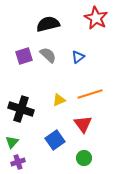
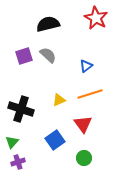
blue triangle: moved 8 px right, 9 px down
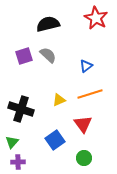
purple cross: rotated 16 degrees clockwise
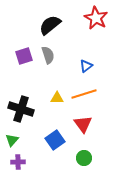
black semicircle: moved 2 px right, 1 px down; rotated 25 degrees counterclockwise
gray semicircle: rotated 30 degrees clockwise
orange line: moved 6 px left
yellow triangle: moved 2 px left, 2 px up; rotated 24 degrees clockwise
green triangle: moved 2 px up
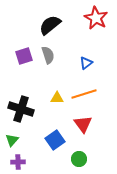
blue triangle: moved 3 px up
green circle: moved 5 px left, 1 px down
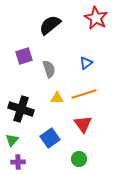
gray semicircle: moved 1 px right, 14 px down
blue square: moved 5 px left, 2 px up
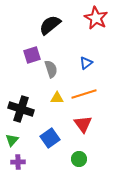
purple square: moved 8 px right, 1 px up
gray semicircle: moved 2 px right
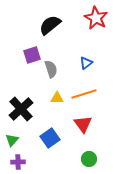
black cross: rotated 30 degrees clockwise
green circle: moved 10 px right
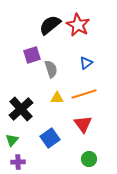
red star: moved 18 px left, 7 px down
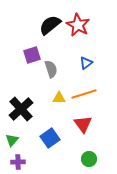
yellow triangle: moved 2 px right
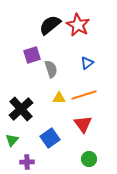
blue triangle: moved 1 px right
orange line: moved 1 px down
purple cross: moved 9 px right
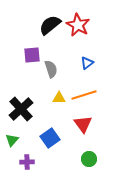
purple square: rotated 12 degrees clockwise
